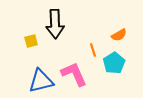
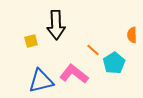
black arrow: moved 1 px right, 1 px down
orange semicircle: moved 13 px right; rotated 119 degrees clockwise
orange line: rotated 32 degrees counterclockwise
pink L-shape: rotated 28 degrees counterclockwise
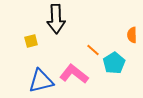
black arrow: moved 6 px up
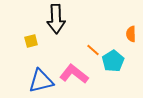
orange semicircle: moved 1 px left, 1 px up
cyan pentagon: moved 1 px left, 2 px up
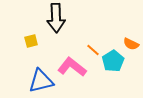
black arrow: moved 1 px up
orange semicircle: moved 10 px down; rotated 63 degrees counterclockwise
pink L-shape: moved 2 px left, 7 px up
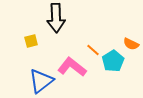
blue triangle: rotated 24 degrees counterclockwise
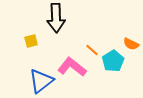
orange line: moved 1 px left
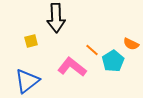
blue triangle: moved 14 px left
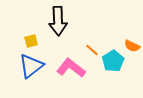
black arrow: moved 2 px right, 3 px down
orange semicircle: moved 1 px right, 2 px down
pink L-shape: moved 1 px left, 1 px down
blue triangle: moved 4 px right, 15 px up
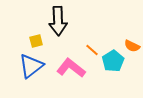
yellow square: moved 5 px right
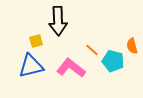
orange semicircle: rotated 49 degrees clockwise
cyan pentagon: rotated 25 degrees counterclockwise
blue triangle: rotated 24 degrees clockwise
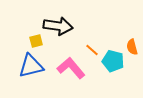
black arrow: moved 5 px down; rotated 80 degrees counterclockwise
orange semicircle: moved 1 px down
pink L-shape: rotated 12 degrees clockwise
